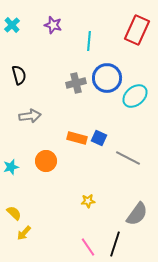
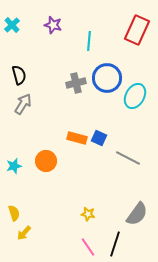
cyan ellipse: rotated 20 degrees counterclockwise
gray arrow: moved 7 px left, 12 px up; rotated 50 degrees counterclockwise
cyan star: moved 3 px right, 1 px up
yellow star: moved 13 px down; rotated 16 degrees clockwise
yellow semicircle: rotated 28 degrees clockwise
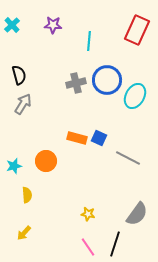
purple star: rotated 12 degrees counterclockwise
blue circle: moved 2 px down
yellow semicircle: moved 13 px right, 18 px up; rotated 14 degrees clockwise
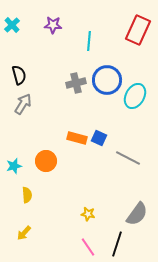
red rectangle: moved 1 px right
black line: moved 2 px right
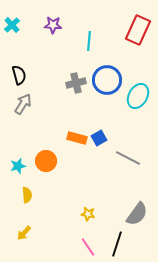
cyan ellipse: moved 3 px right
blue square: rotated 35 degrees clockwise
cyan star: moved 4 px right
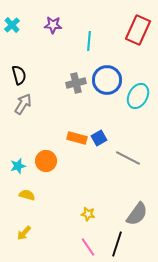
yellow semicircle: rotated 70 degrees counterclockwise
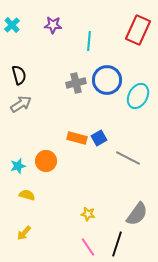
gray arrow: moved 2 px left; rotated 25 degrees clockwise
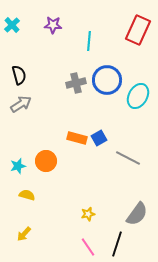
yellow star: rotated 24 degrees counterclockwise
yellow arrow: moved 1 px down
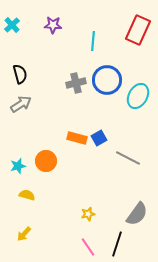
cyan line: moved 4 px right
black semicircle: moved 1 px right, 1 px up
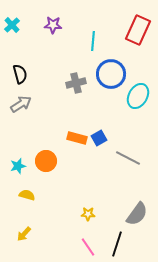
blue circle: moved 4 px right, 6 px up
yellow star: rotated 16 degrees clockwise
